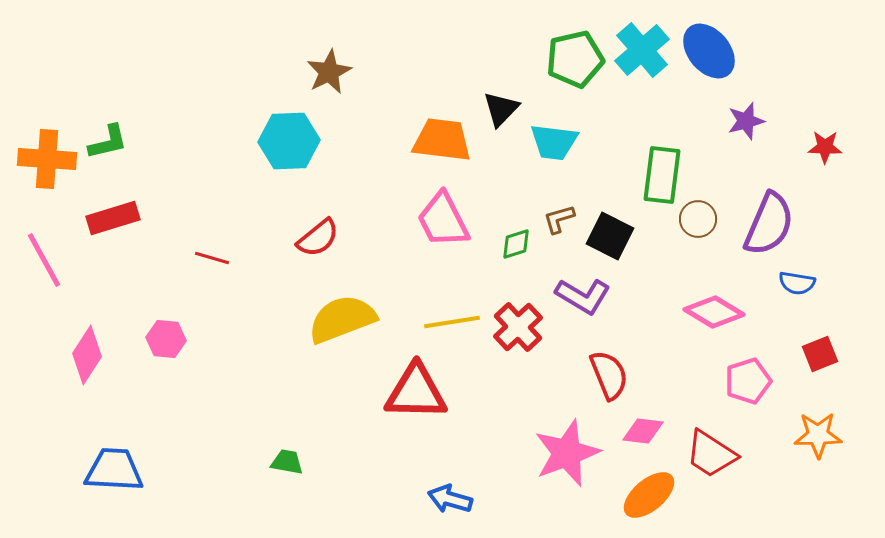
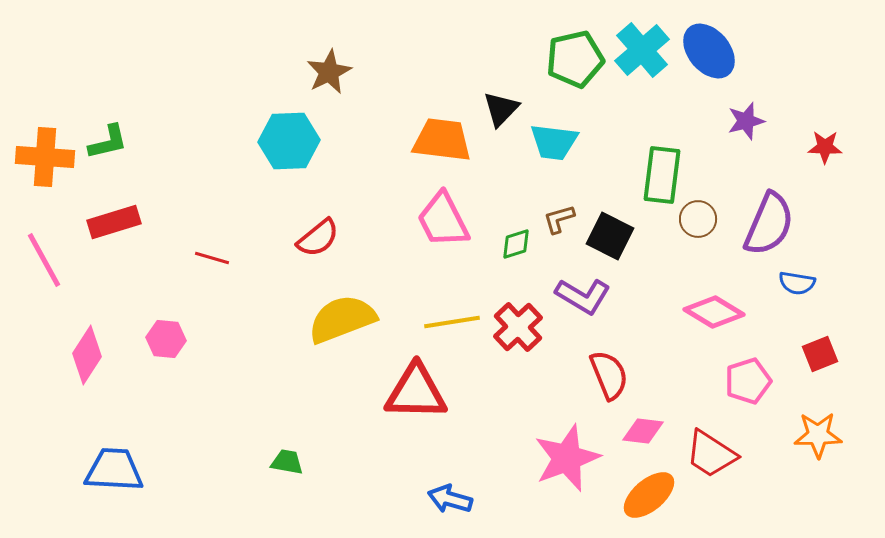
orange cross at (47, 159): moved 2 px left, 2 px up
red rectangle at (113, 218): moved 1 px right, 4 px down
pink star at (567, 453): moved 5 px down
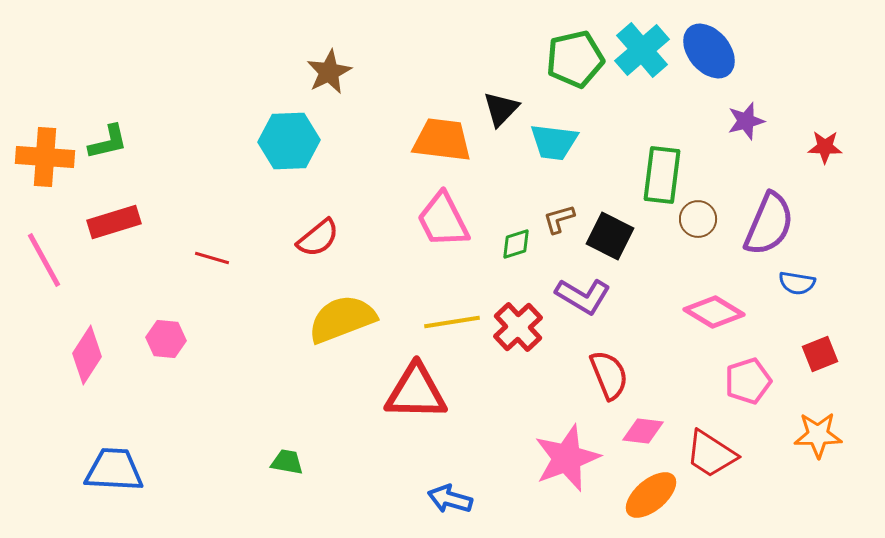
orange ellipse at (649, 495): moved 2 px right
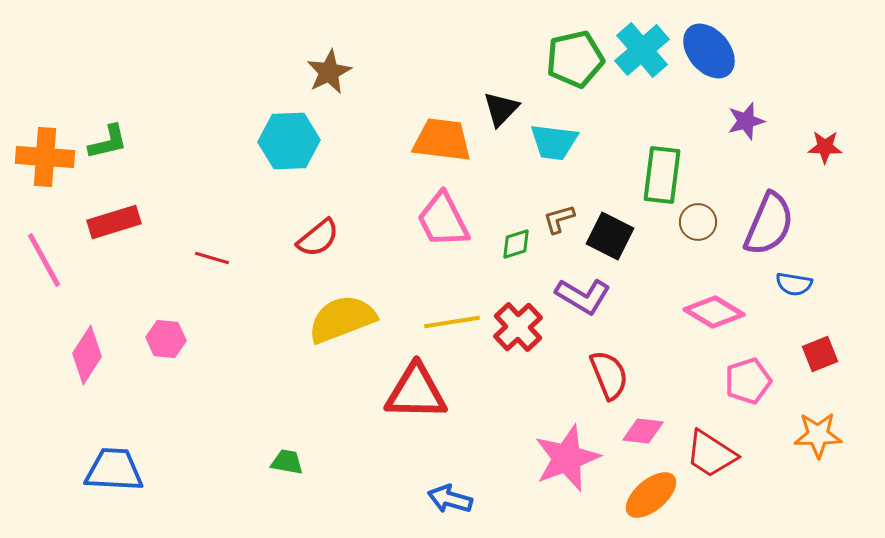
brown circle at (698, 219): moved 3 px down
blue semicircle at (797, 283): moved 3 px left, 1 px down
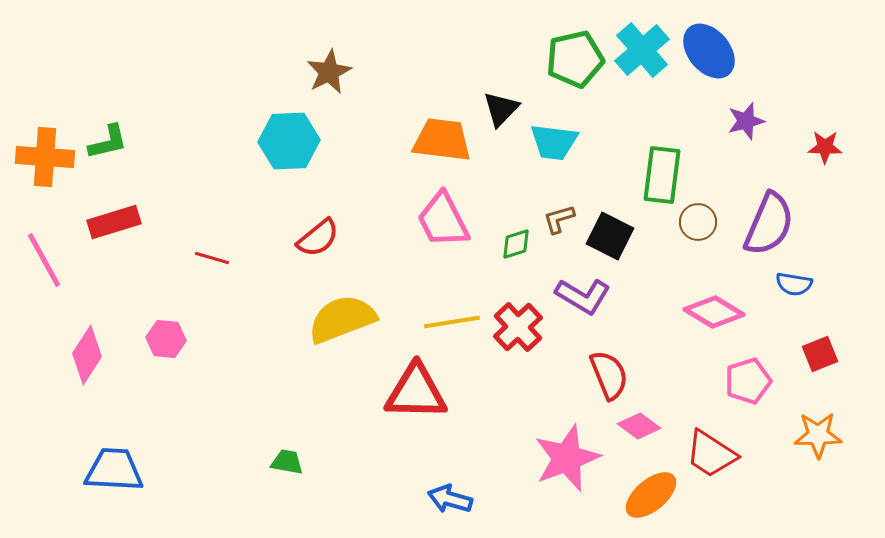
pink diamond at (643, 431): moved 4 px left, 5 px up; rotated 30 degrees clockwise
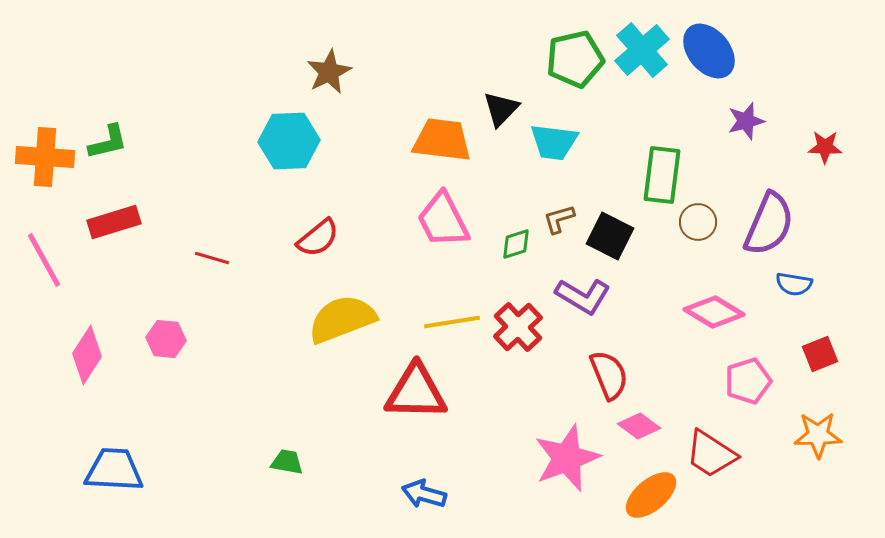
blue arrow at (450, 499): moved 26 px left, 5 px up
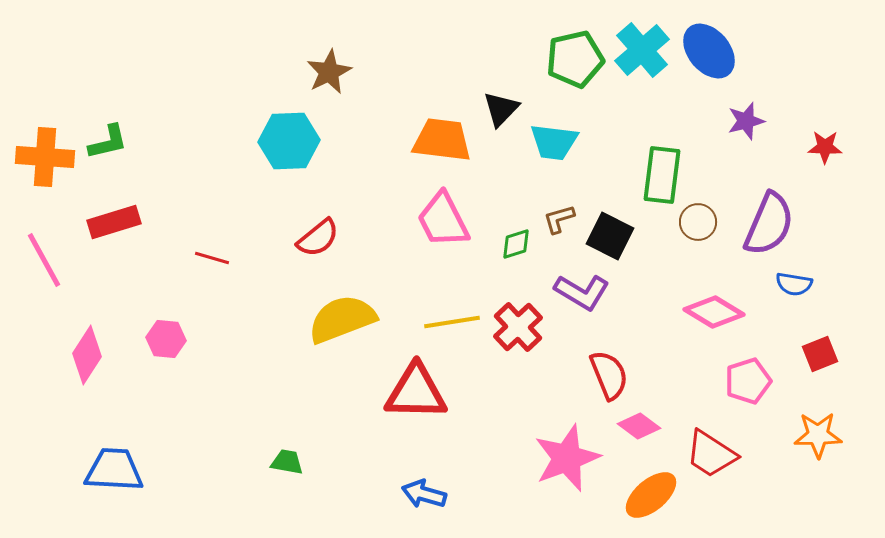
purple L-shape at (583, 296): moved 1 px left, 4 px up
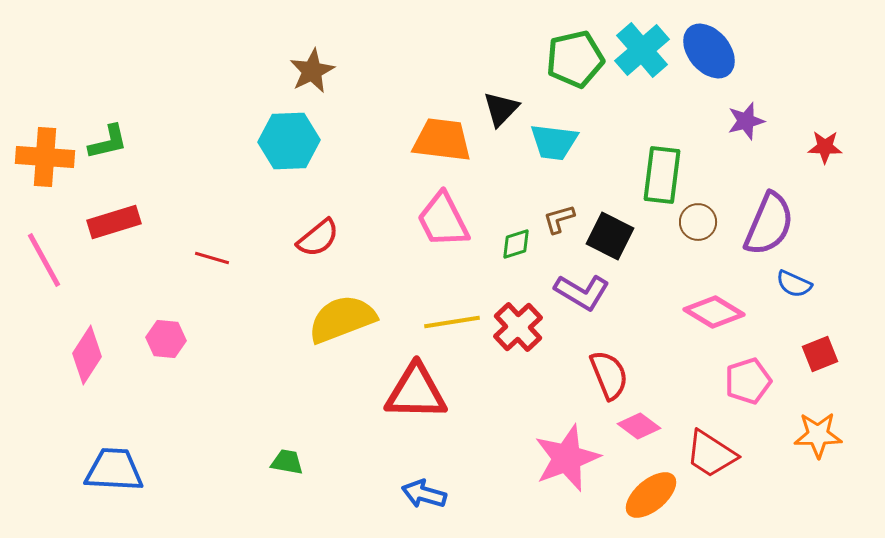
brown star at (329, 72): moved 17 px left, 1 px up
blue semicircle at (794, 284): rotated 15 degrees clockwise
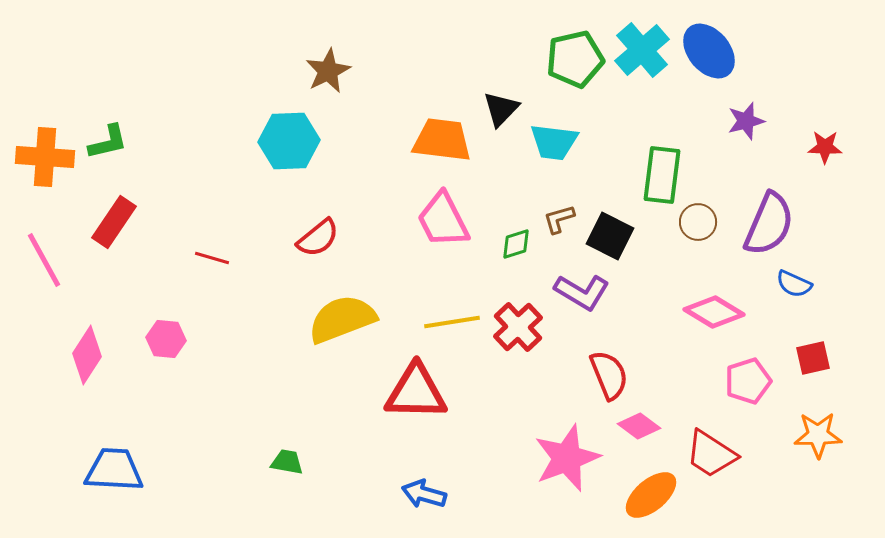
brown star at (312, 71): moved 16 px right
red rectangle at (114, 222): rotated 39 degrees counterclockwise
red square at (820, 354): moved 7 px left, 4 px down; rotated 9 degrees clockwise
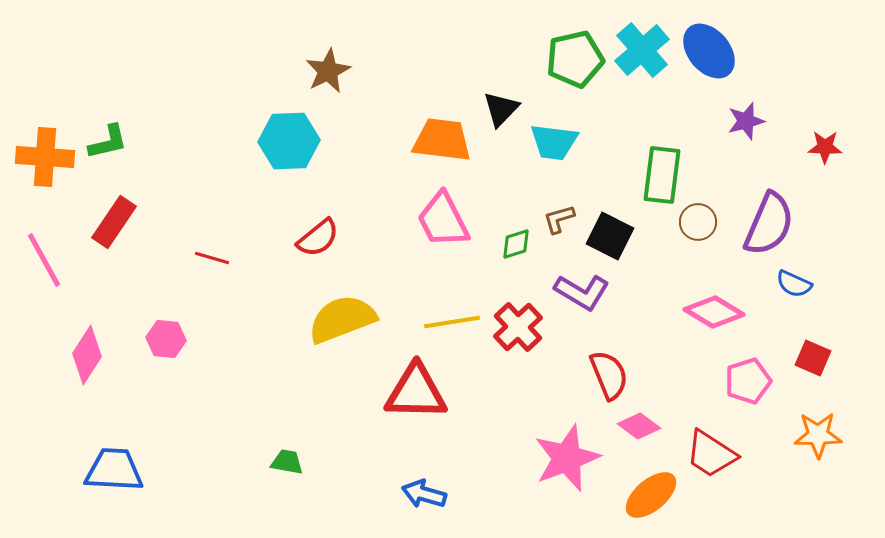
red square at (813, 358): rotated 36 degrees clockwise
